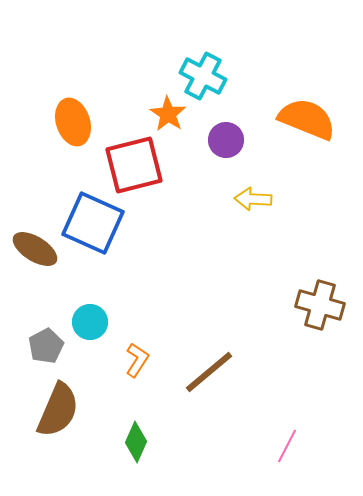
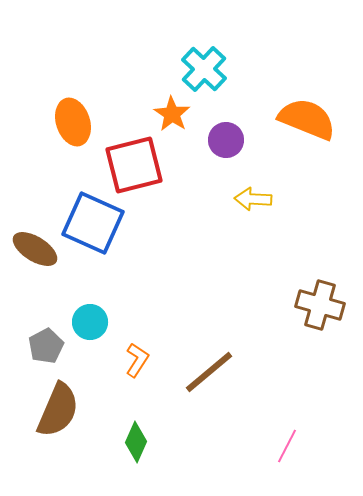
cyan cross: moved 1 px right, 7 px up; rotated 15 degrees clockwise
orange star: moved 4 px right
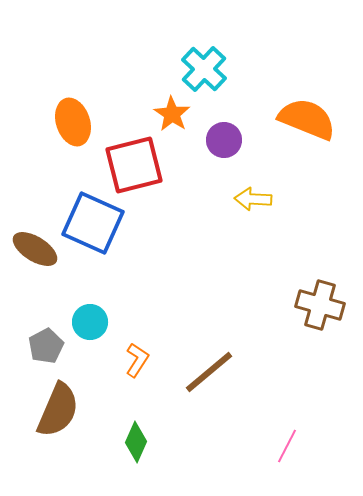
purple circle: moved 2 px left
